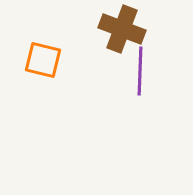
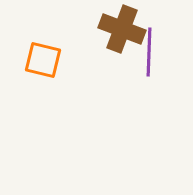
purple line: moved 9 px right, 19 px up
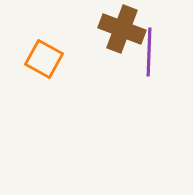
orange square: moved 1 px right, 1 px up; rotated 15 degrees clockwise
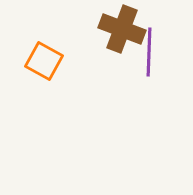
orange square: moved 2 px down
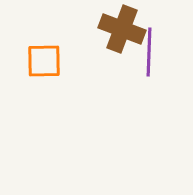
orange square: rotated 30 degrees counterclockwise
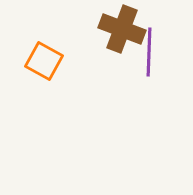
orange square: rotated 30 degrees clockwise
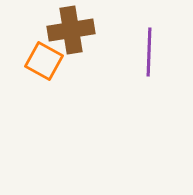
brown cross: moved 51 px left, 1 px down; rotated 30 degrees counterclockwise
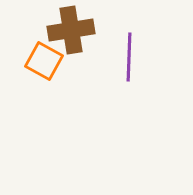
purple line: moved 20 px left, 5 px down
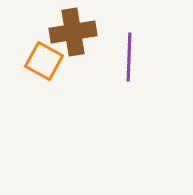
brown cross: moved 2 px right, 2 px down
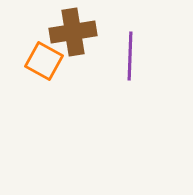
purple line: moved 1 px right, 1 px up
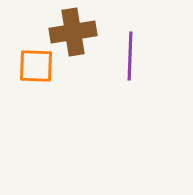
orange square: moved 8 px left, 5 px down; rotated 27 degrees counterclockwise
